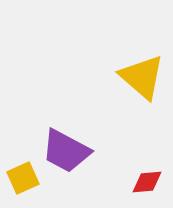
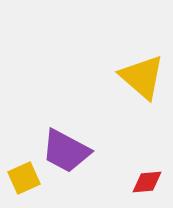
yellow square: moved 1 px right
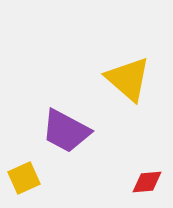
yellow triangle: moved 14 px left, 2 px down
purple trapezoid: moved 20 px up
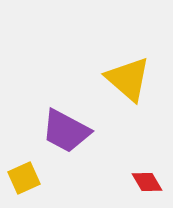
red diamond: rotated 64 degrees clockwise
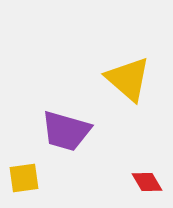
purple trapezoid: rotated 12 degrees counterclockwise
yellow square: rotated 16 degrees clockwise
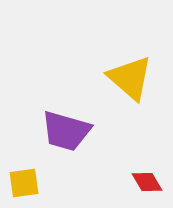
yellow triangle: moved 2 px right, 1 px up
yellow square: moved 5 px down
